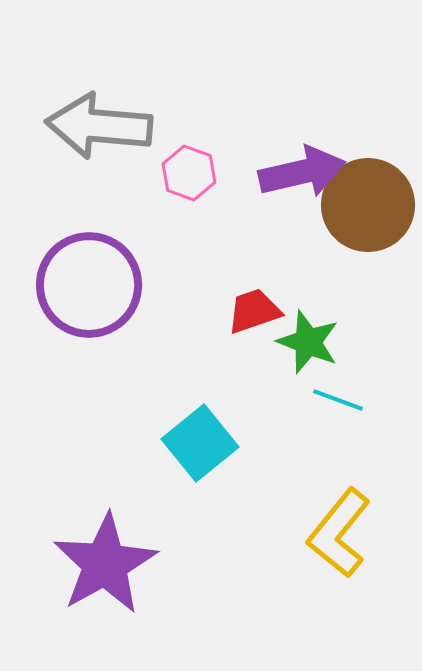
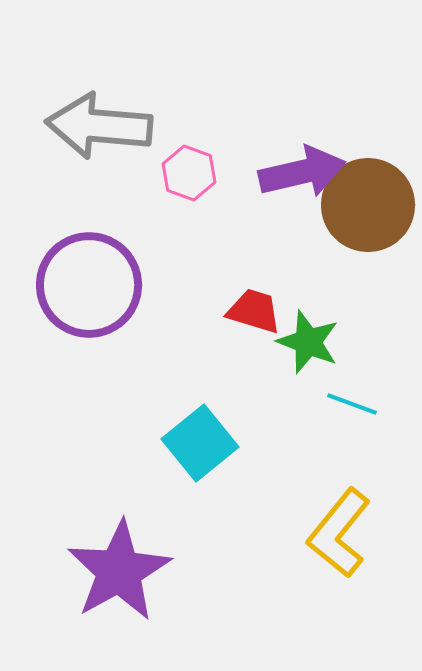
red trapezoid: rotated 36 degrees clockwise
cyan line: moved 14 px right, 4 px down
purple star: moved 14 px right, 7 px down
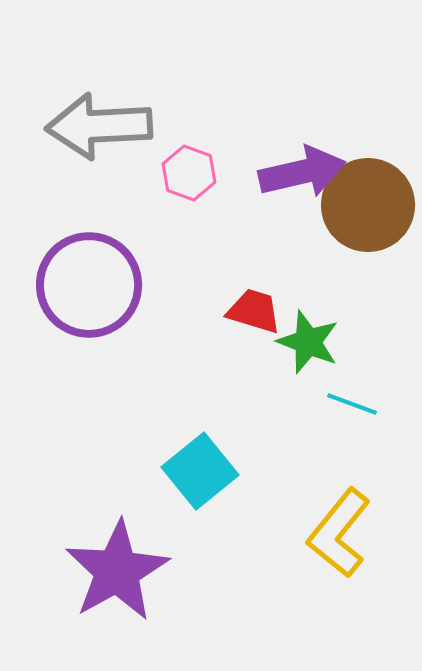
gray arrow: rotated 8 degrees counterclockwise
cyan square: moved 28 px down
purple star: moved 2 px left
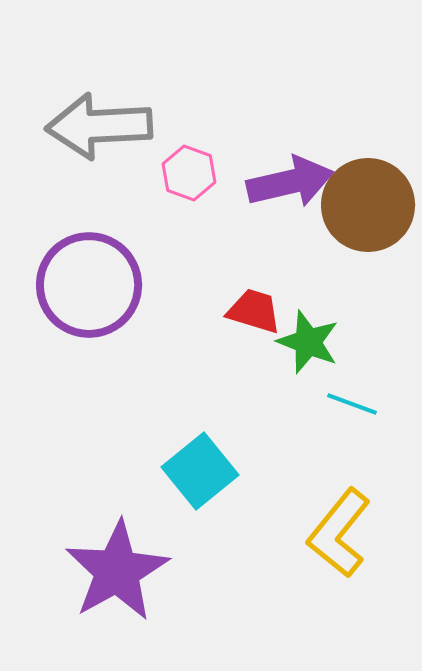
purple arrow: moved 12 px left, 10 px down
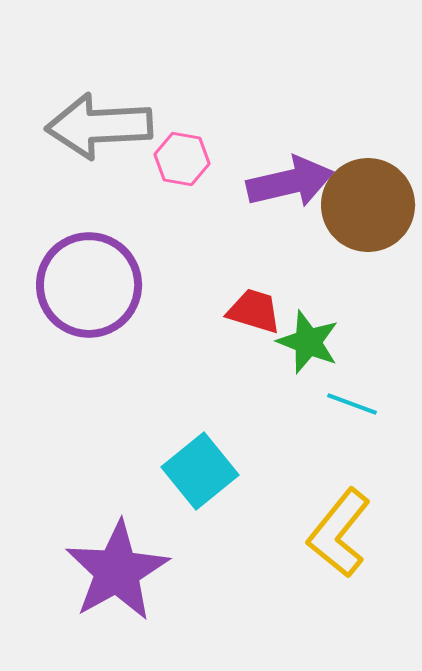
pink hexagon: moved 7 px left, 14 px up; rotated 10 degrees counterclockwise
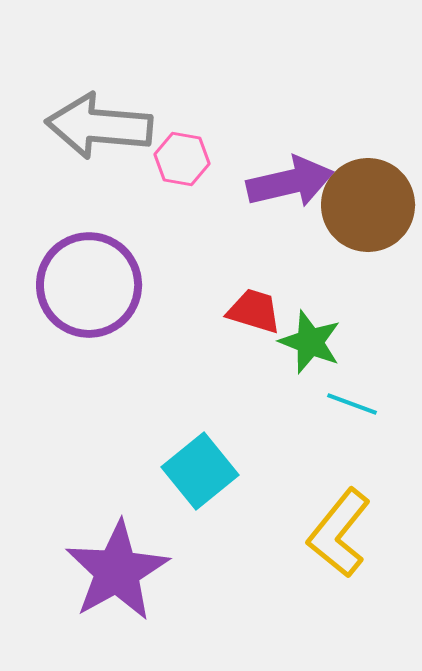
gray arrow: rotated 8 degrees clockwise
green star: moved 2 px right
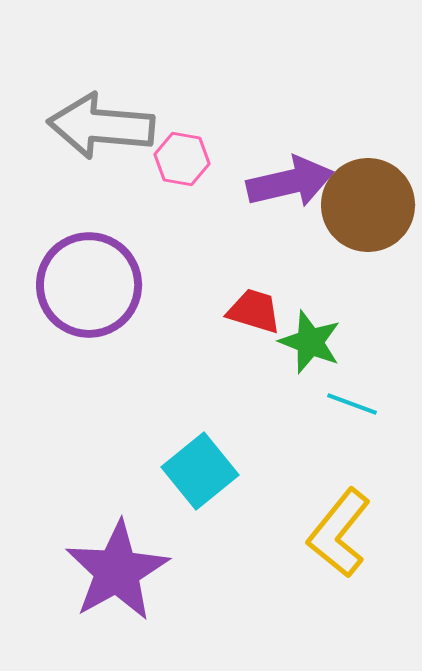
gray arrow: moved 2 px right
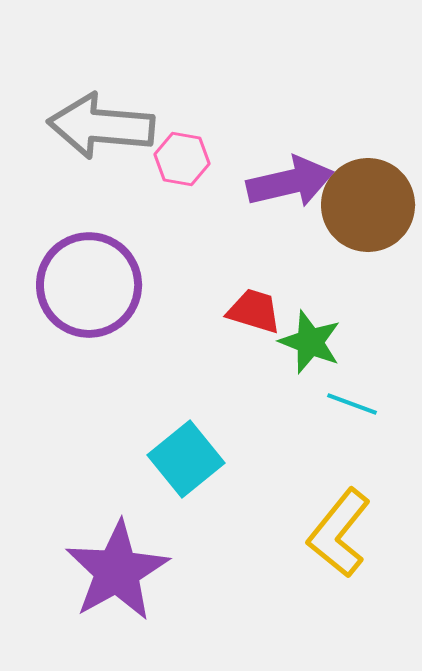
cyan square: moved 14 px left, 12 px up
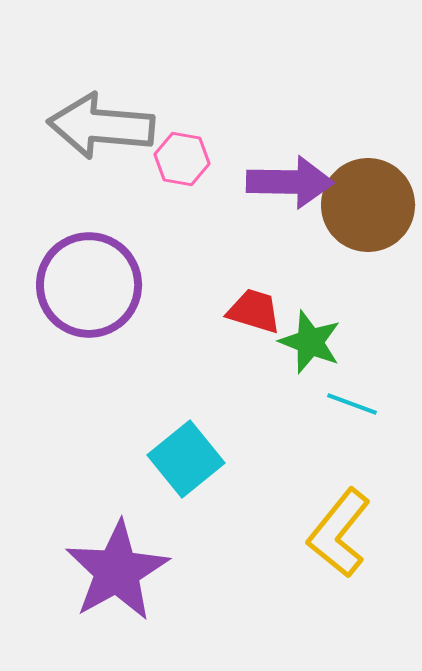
purple arrow: rotated 14 degrees clockwise
